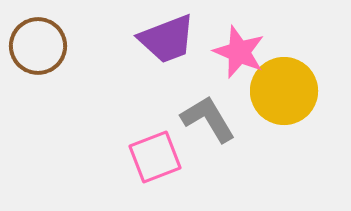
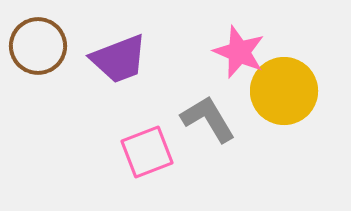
purple trapezoid: moved 48 px left, 20 px down
pink square: moved 8 px left, 5 px up
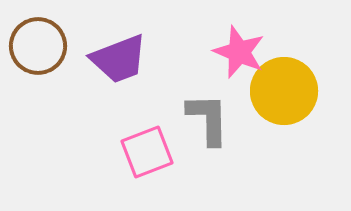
gray L-shape: rotated 30 degrees clockwise
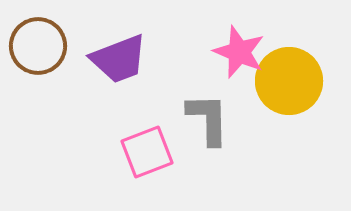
yellow circle: moved 5 px right, 10 px up
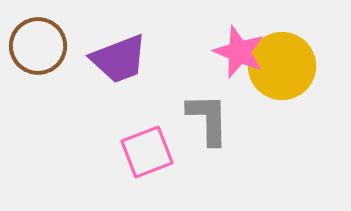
yellow circle: moved 7 px left, 15 px up
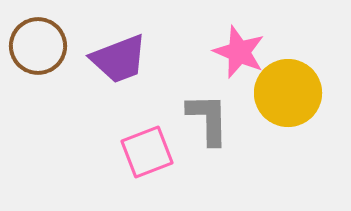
yellow circle: moved 6 px right, 27 px down
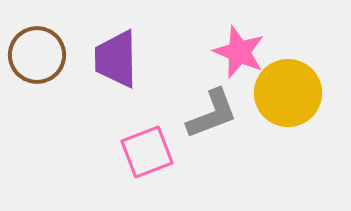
brown circle: moved 1 px left, 9 px down
purple trapezoid: moved 3 px left; rotated 110 degrees clockwise
gray L-shape: moved 4 px right, 5 px up; rotated 70 degrees clockwise
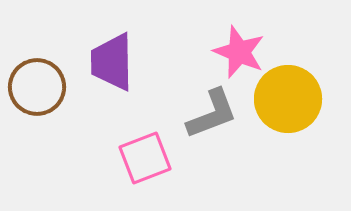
brown circle: moved 32 px down
purple trapezoid: moved 4 px left, 3 px down
yellow circle: moved 6 px down
pink square: moved 2 px left, 6 px down
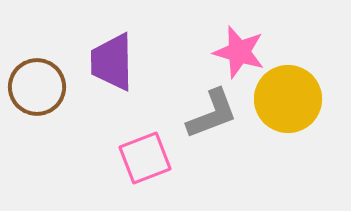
pink star: rotated 6 degrees counterclockwise
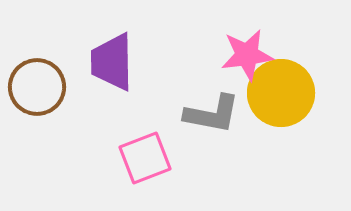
pink star: moved 8 px right, 3 px down; rotated 24 degrees counterclockwise
yellow circle: moved 7 px left, 6 px up
gray L-shape: rotated 32 degrees clockwise
